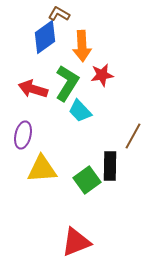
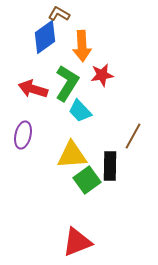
yellow triangle: moved 30 px right, 14 px up
red triangle: moved 1 px right
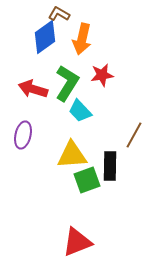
orange arrow: moved 7 px up; rotated 16 degrees clockwise
brown line: moved 1 px right, 1 px up
green square: rotated 16 degrees clockwise
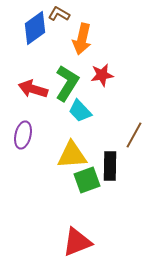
blue diamond: moved 10 px left, 9 px up
